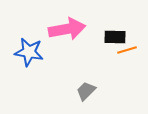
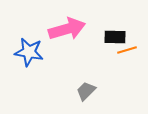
pink arrow: rotated 6 degrees counterclockwise
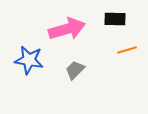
black rectangle: moved 18 px up
blue star: moved 8 px down
gray trapezoid: moved 11 px left, 21 px up
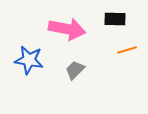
pink arrow: rotated 27 degrees clockwise
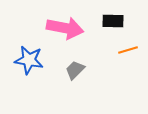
black rectangle: moved 2 px left, 2 px down
pink arrow: moved 2 px left, 1 px up
orange line: moved 1 px right
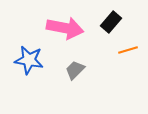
black rectangle: moved 2 px left, 1 px down; rotated 50 degrees counterclockwise
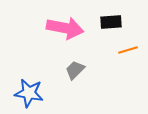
black rectangle: rotated 45 degrees clockwise
blue star: moved 33 px down
